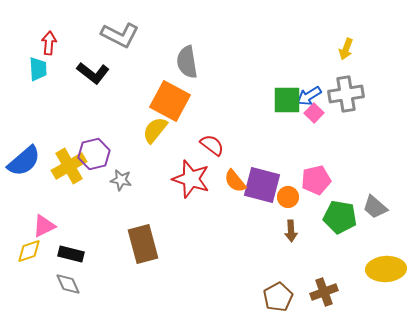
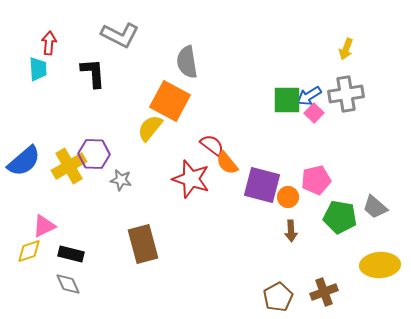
black L-shape: rotated 132 degrees counterclockwise
yellow semicircle: moved 5 px left, 2 px up
purple hexagon: rotated 16 degrees clockwise
orange semicircle: moved 8 px left, 18 px up
yellow ellipse: moved 6 px left, 4 px up
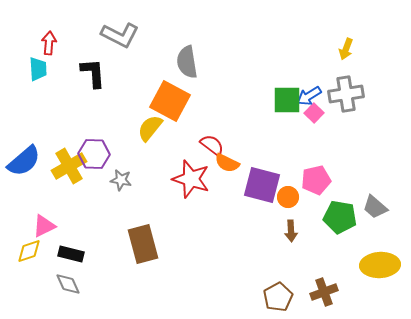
orange semicircle: rotated 25 degrees counterclockwise
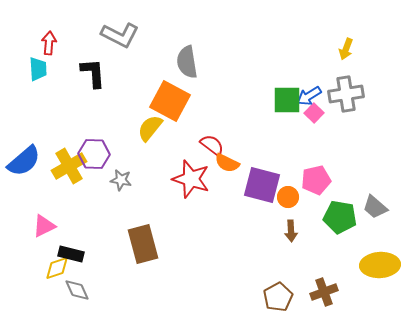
yellow diamond: moved 28 px right, 17 px down
gray diamond: moved 9 px right, 6 px down
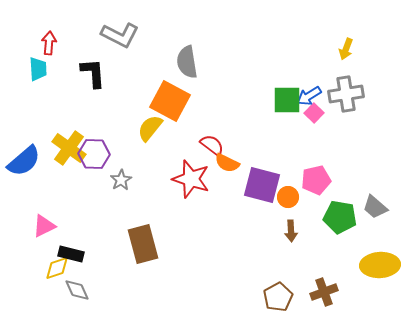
yellow cross: moved 18 px up; rotated 24 degrees counterclockwise
gray star: rotated 30 degrees clockwise
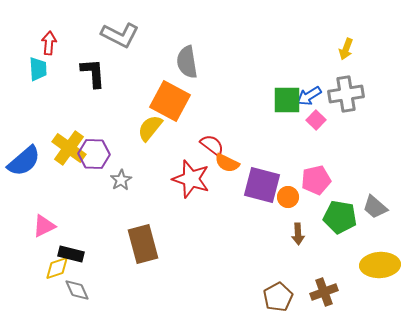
pink square: moved 2 px right, 7 px down
brown arrow: moved 7 px right, 3 px down
